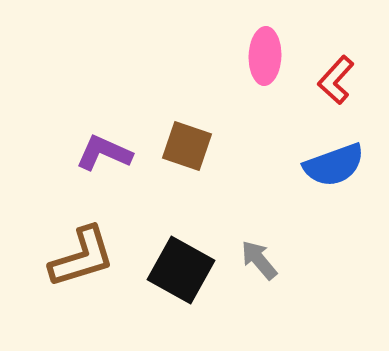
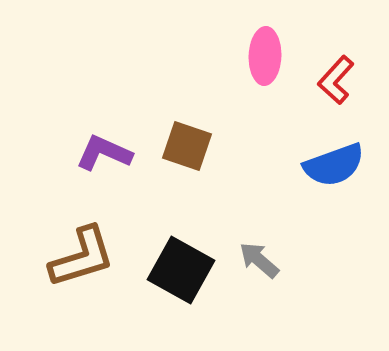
gray arrow: rotated 9 degrees counterclockwise
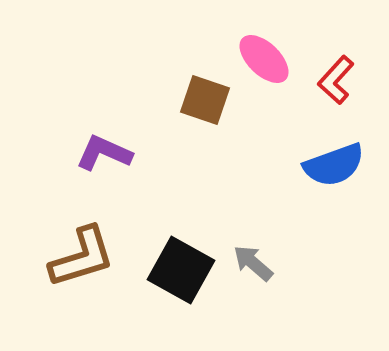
pink ellipse: moved 1 px left, 3 px down; rotated 48 degrees counterclockwise
brown square: moved 18 px right, 46 px up
gray arrow: moved 6 px left, 3 px down
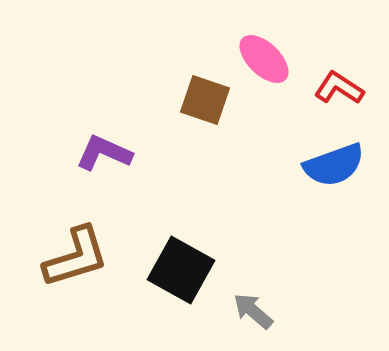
red L-shape: moved 3 px right, 8 px down; rotated 81 degrees clockwise
brown L-shape: moved 6 px left
gray arrow: moved 48 px down
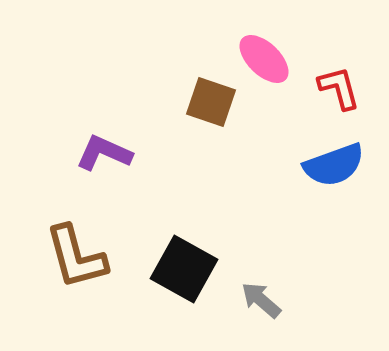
red L-shape: rotated 42 degrees clockwise
brown square: moved 6 px right, 2 px down
brown L-shape: rotated 92 degrees clockwise
black square: moved 3 px right, 1 px up
gray arrow: moved 8 px right, 11 px up
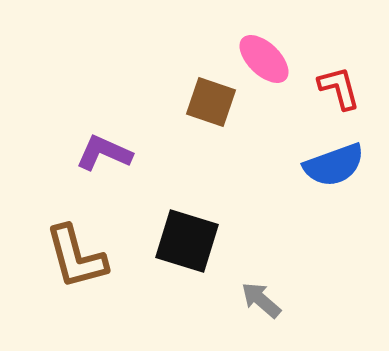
black square: moved 3 px right, 28 px up; rotated 12 degrees counterclockwise
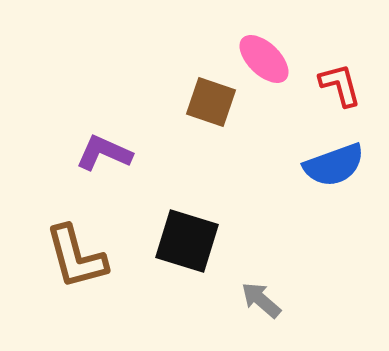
red L-shape: moved 1 px right, 3 px up
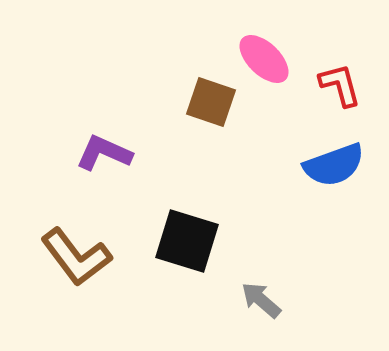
brown L-shape: rotated 22 degrees counterclockwise
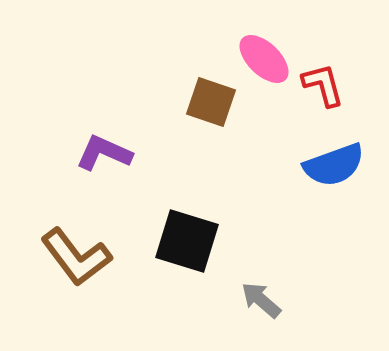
red L-shape: moved 17 px left
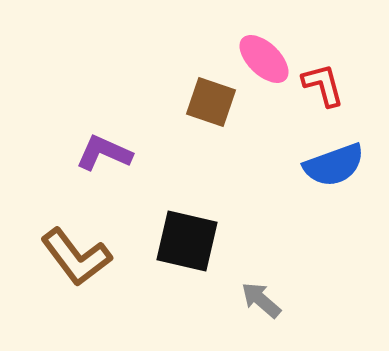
black square: rotated 4 degrees counterclockwise
